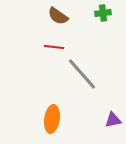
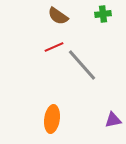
green cross: moved 1 px down
red line: rotated 30 degrees counterclockwise
gray line: moved 9 px up
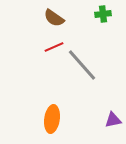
brown semicircle: moved 4 px left, 2 px down
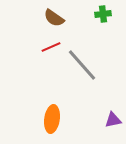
red line: moved 3 px left
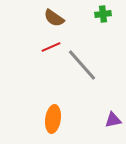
orange ellipse: moved 1 px right
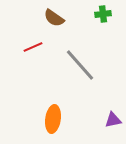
red line: moved 18 px left
gray line: moved 2 px left
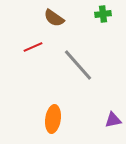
gray line: moved 2 px left
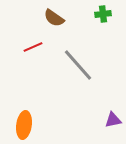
orange ellipse: moved 29 px left, 6 px down
